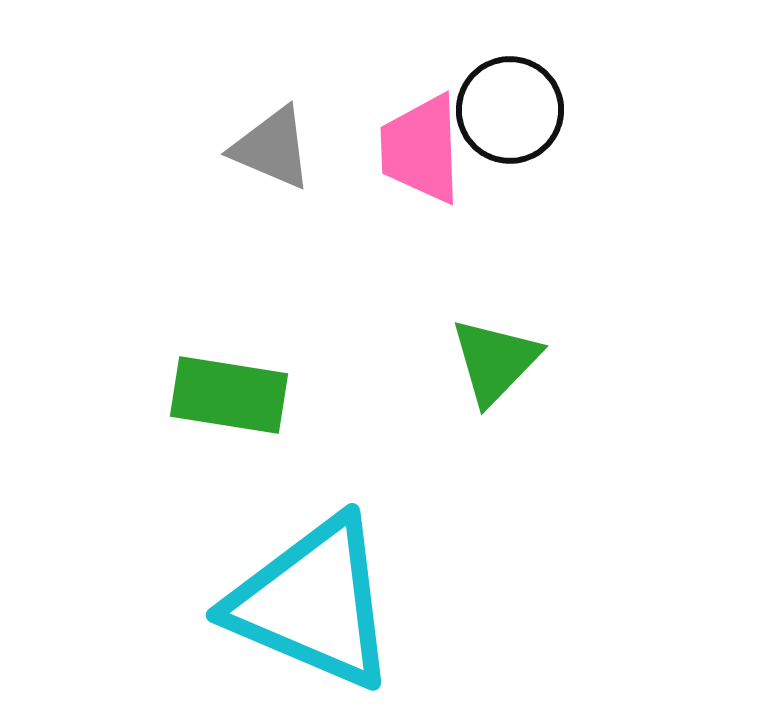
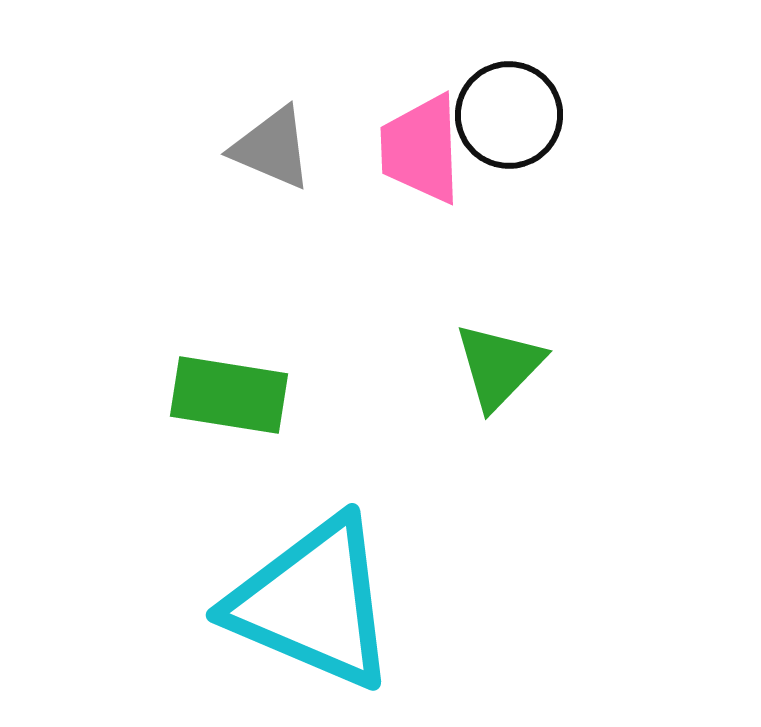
black circle: moved 1 px left, 5 px down
green triangle: moved 4 px right, 5 px down
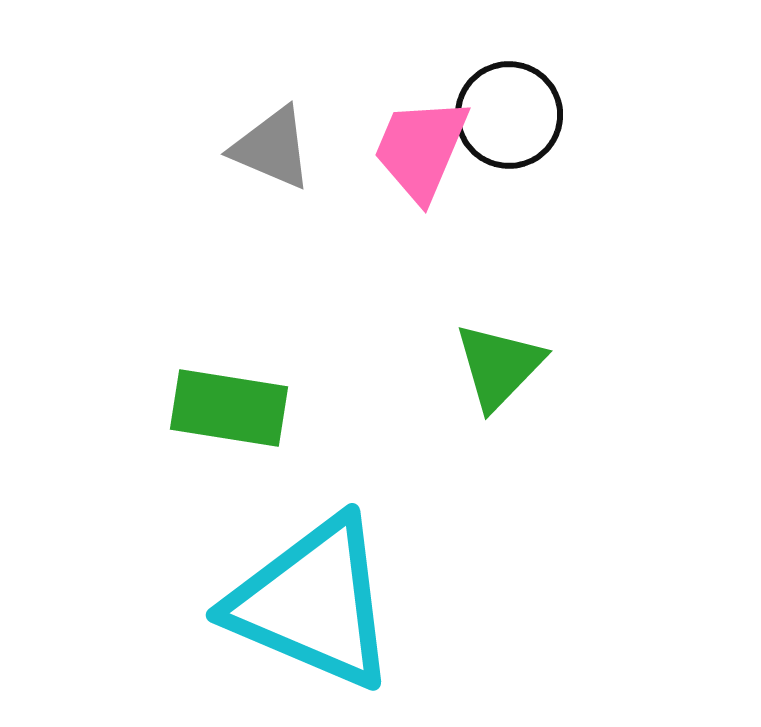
pink trapezoid: rotated 25 degrees clockwise
green rectangle: moved 13 px down
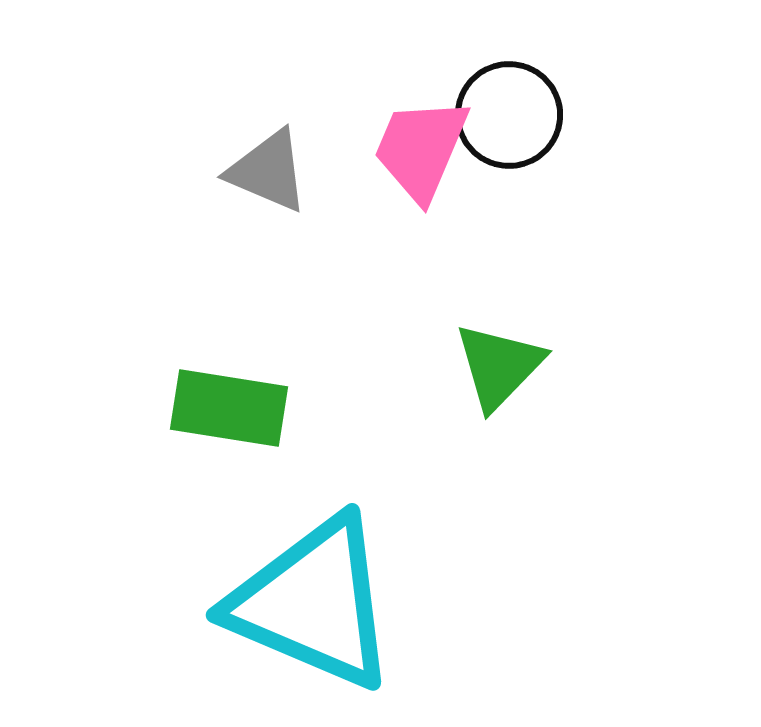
gray triangle: moved 4 px left, 23 px down
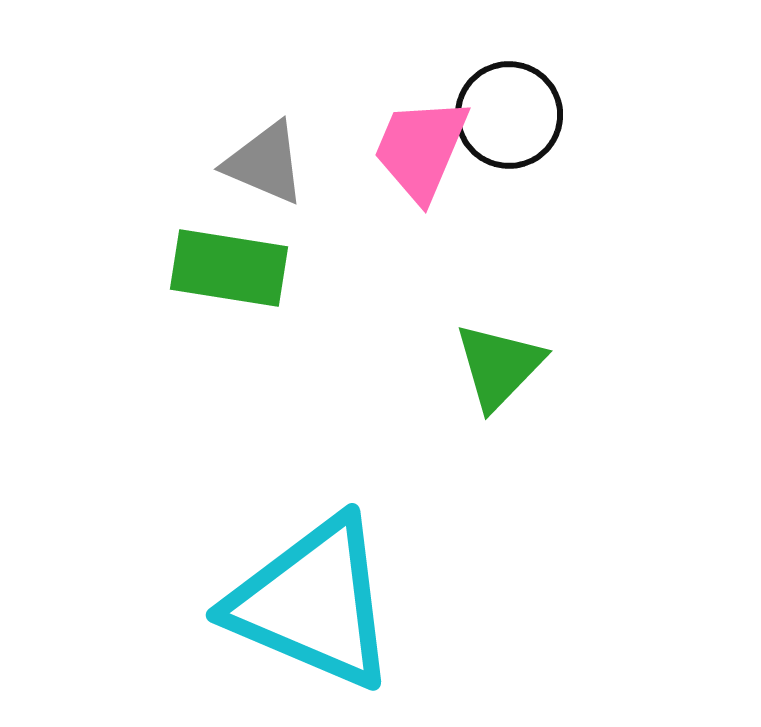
gray triangle: moved 3 px left, 8 px up
green rectangle: moved 140 px up
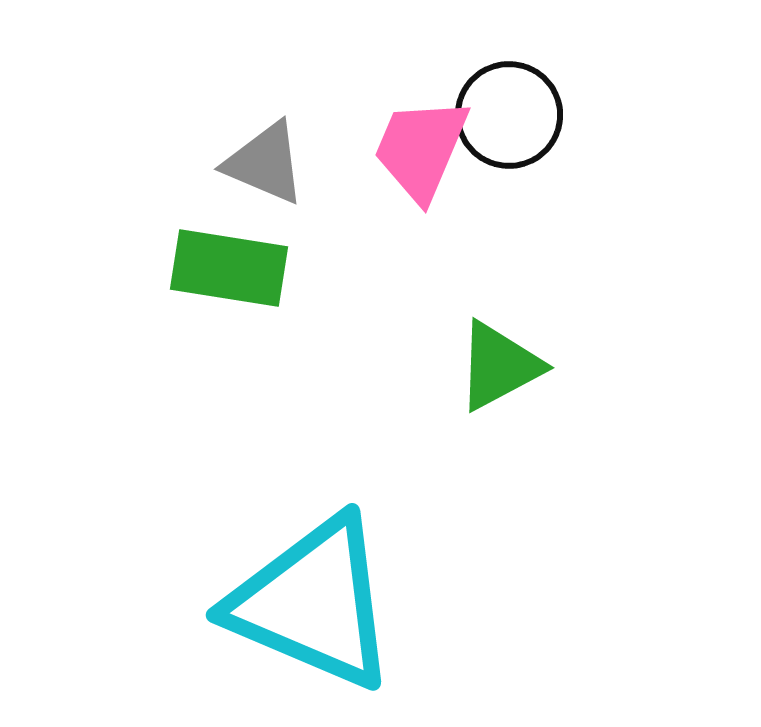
green triangle: rotated 18 degrees clockwise
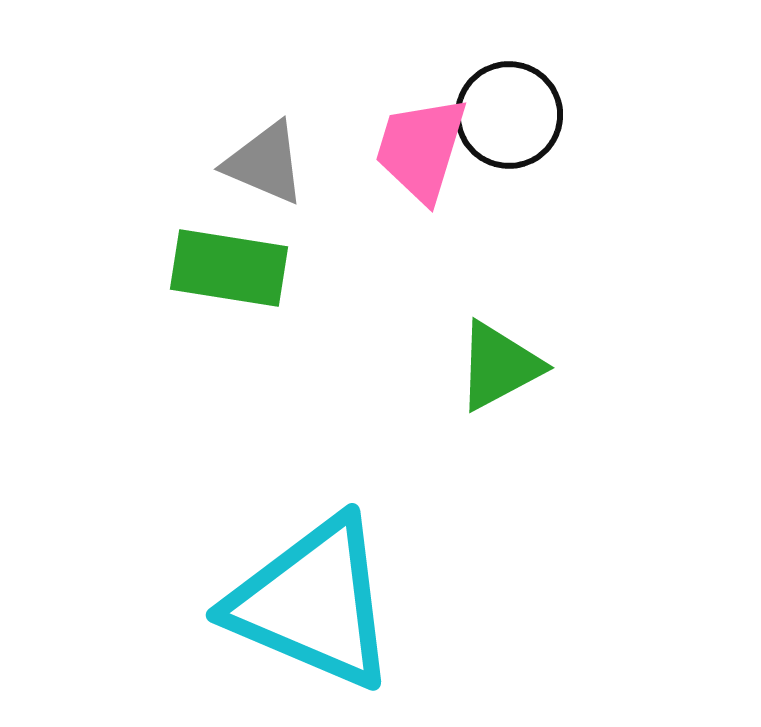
pink trapezoid: rotated 6 degrees counterclockwise
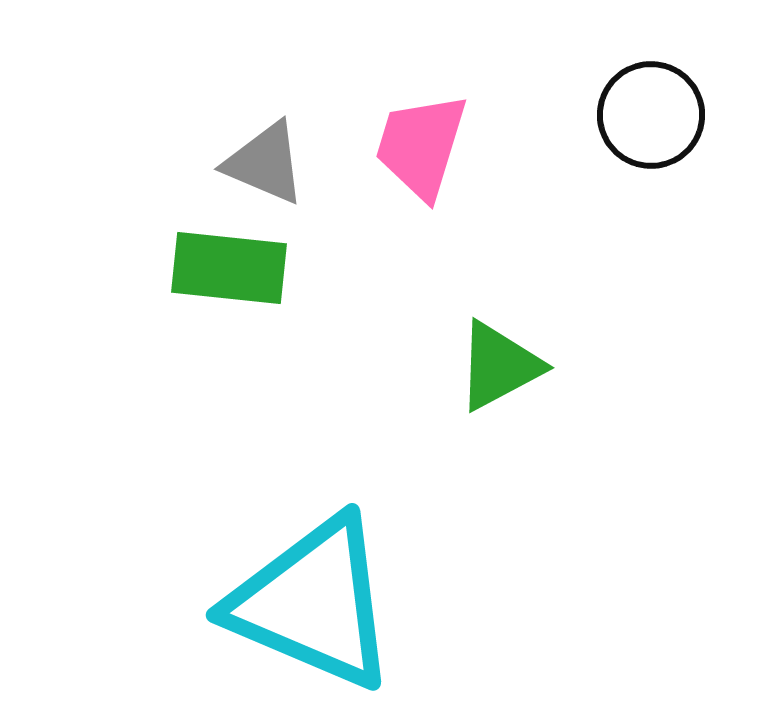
black circle: moved 142 px right
pink trapezoid: moved 3 px up
green rectangle: rotated 3 degrees counterclockwise
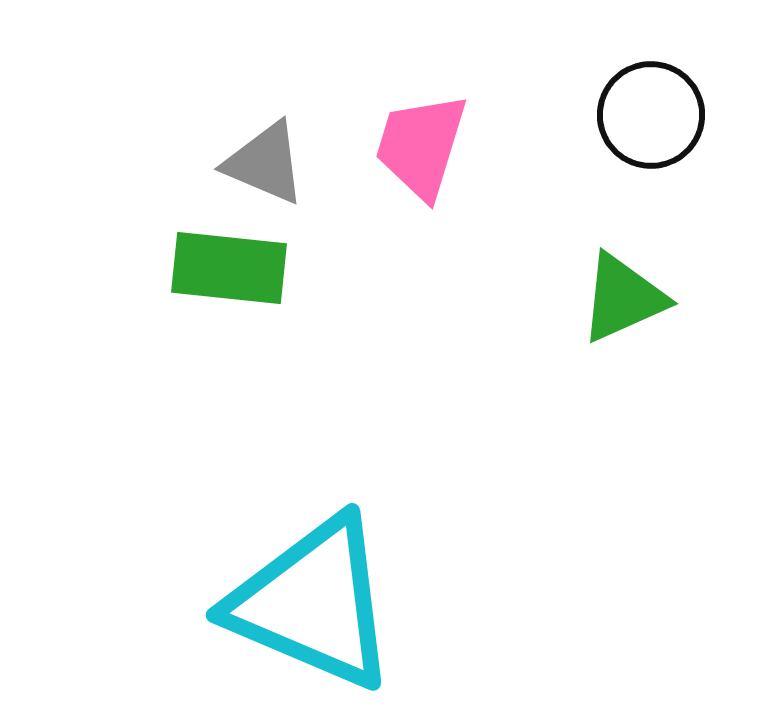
green triangle: moved 124 px right, 68 px up; rotated 4 degrees clockwise
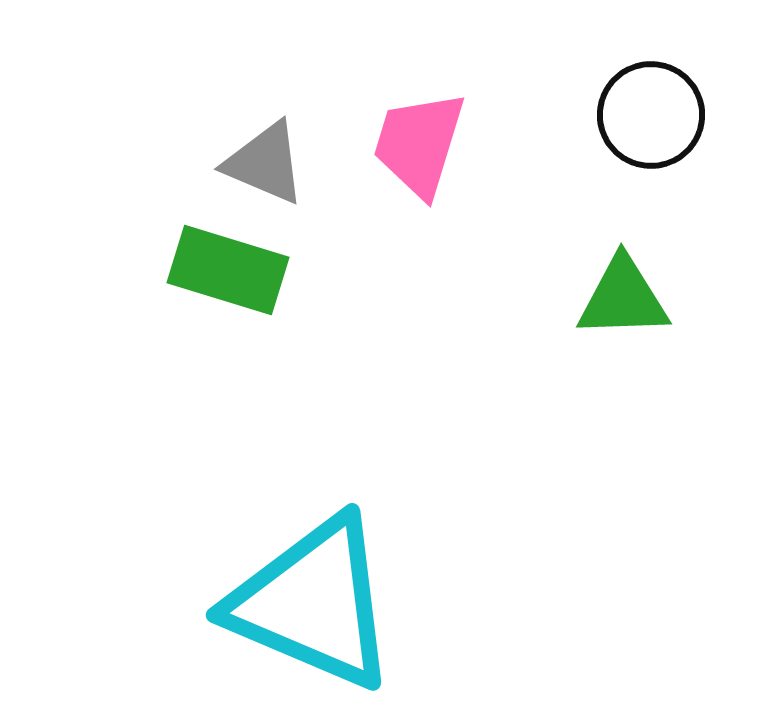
pink trapezoid: moved 2 px left, 2 px up
green rectangle: moved 1 px left, 2 px down; rotated 11 degrees clockwise
green triangle: rotated 22 degrees clockwise
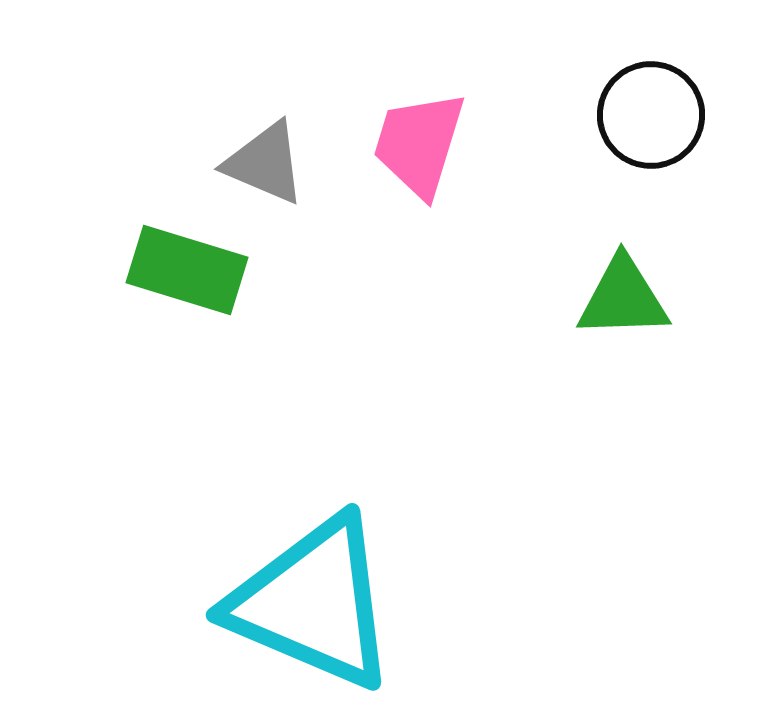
green rectangle: moved 41 px left
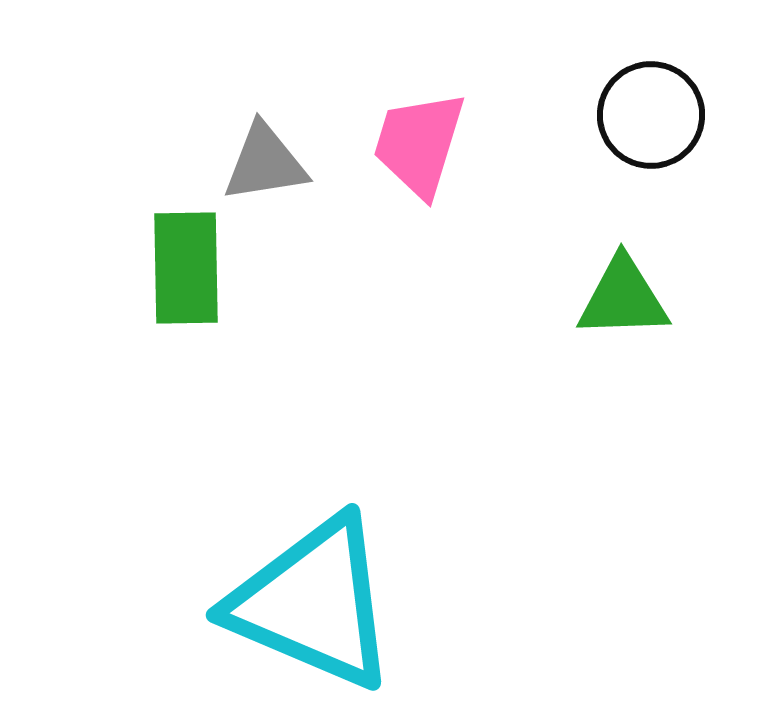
gray triangle: rotated 32 degrees counterclockwise
green rectangle: moved 1 px left, 2 px up; rotated 72 degrees clockwise
